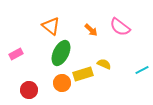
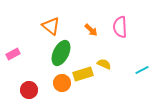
pink semicircle: rotated 50 degrees clockwise
pink rectangle: moved 3 px left
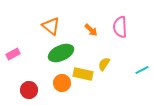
green ellipse: rotated 40 degrees clockwise
yellow semicircle: rotated 80 degrees counterclockwise
yellow rectangle: rotated 30 degrees clockwise
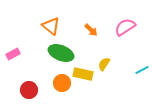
pink semicircle: moved 5 px right; rotated 60 degrees clockwise
green ellipse: rotated 45 degrees clockwise
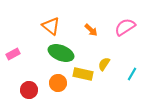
cyan line: moved 10 px left, 4 px down; rotated 32 degrees counterclockwise
orange circle: moved 4 px left
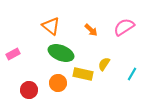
pink semicircle: moved 1 px left
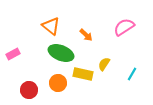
orange arrow: moved 5 px left, 5 px down
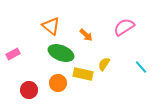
cyan line: moved 9 px right, 7 px up; rotated 72 degrees counterclockwise
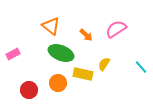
pink semicircle: moved 8 px left, 2 px down
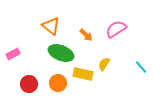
red circle: moved 6 px up
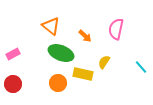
pink semicircle: rotated 45 degrees counterclockwise
orange arrow: moved 1 px left, 1 px down
yellow semicircle: moved 2 px up
red circle: moved 16 px left
